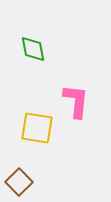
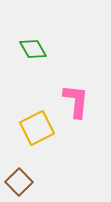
green diamond: rotated 20 degrees counterclockwise
yellow square: rotated 36 degrees counterclockwise
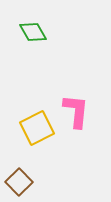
green diamond: moved 17 px up
pink L-shape: moved 10 px down
